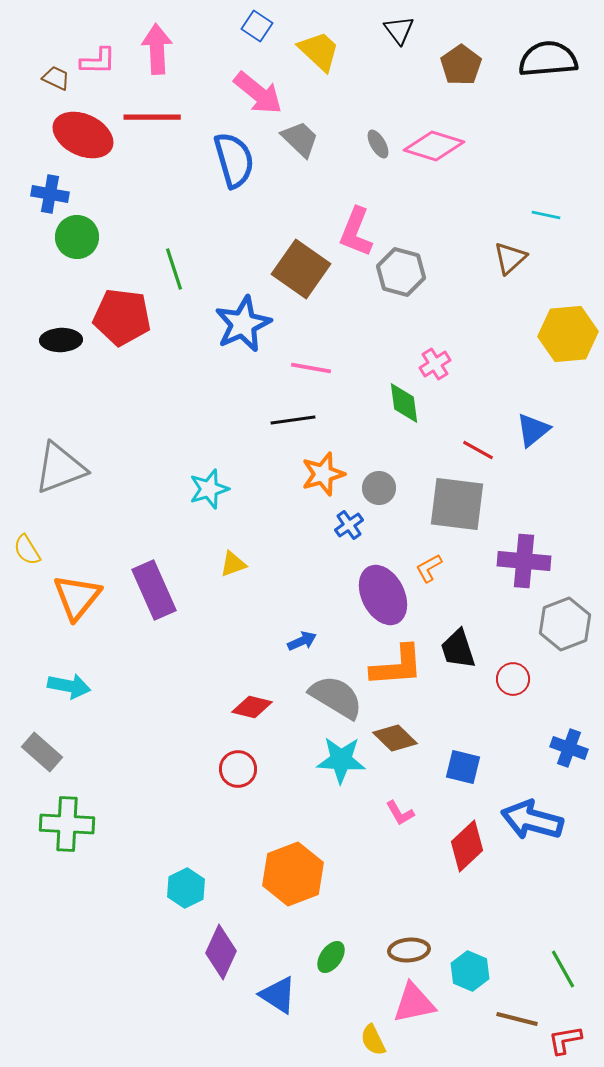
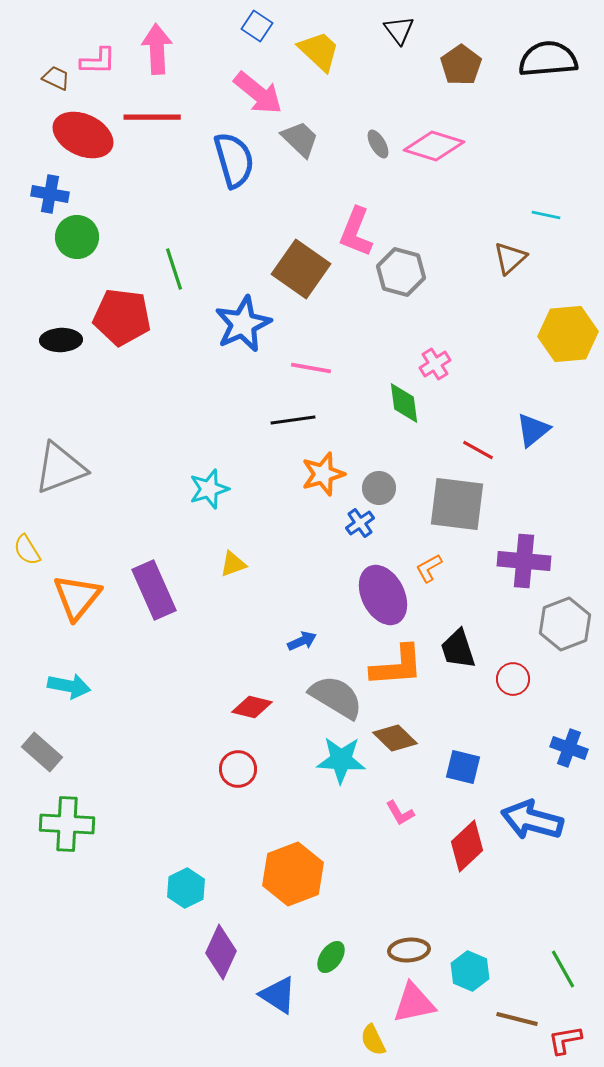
blue cross at (349, 525): moved 11 px right, 2 px up
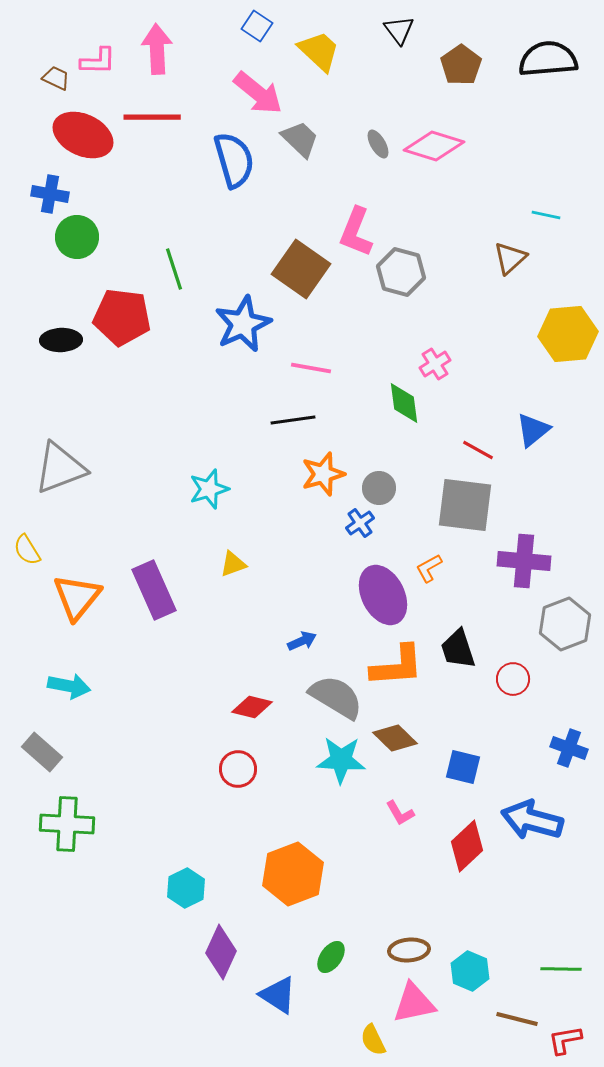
gray square at (457, 504): moved 8 px right, 1 px down
green line at (563, 969): moved 2 px left; rotated 60 degrees counterclockwise
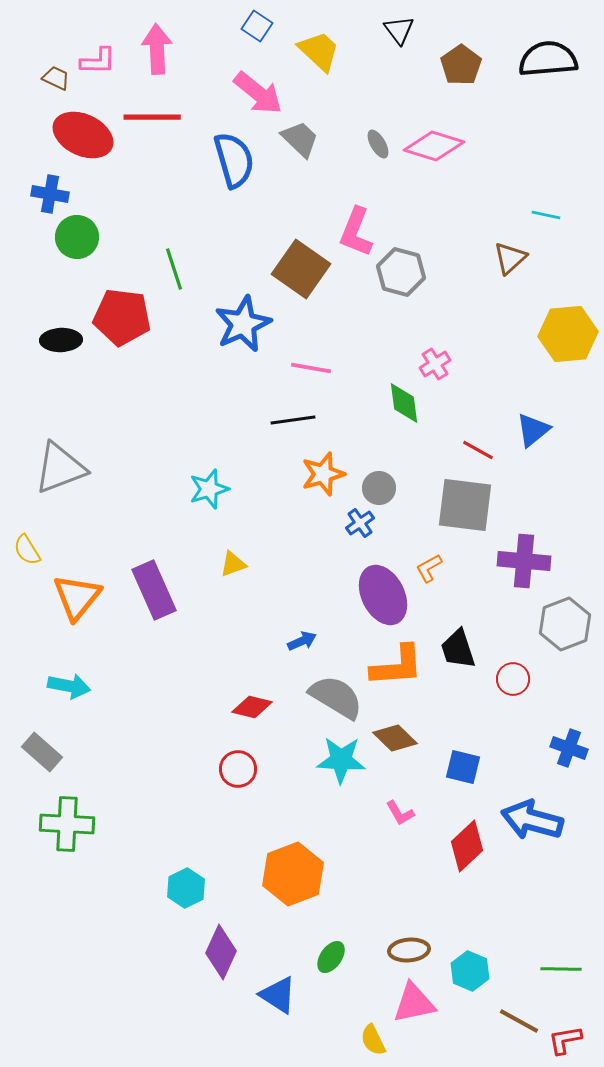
brown line at (517, 1019): moved 2 px right, 2 px down; rotated 15 degrees clockwise
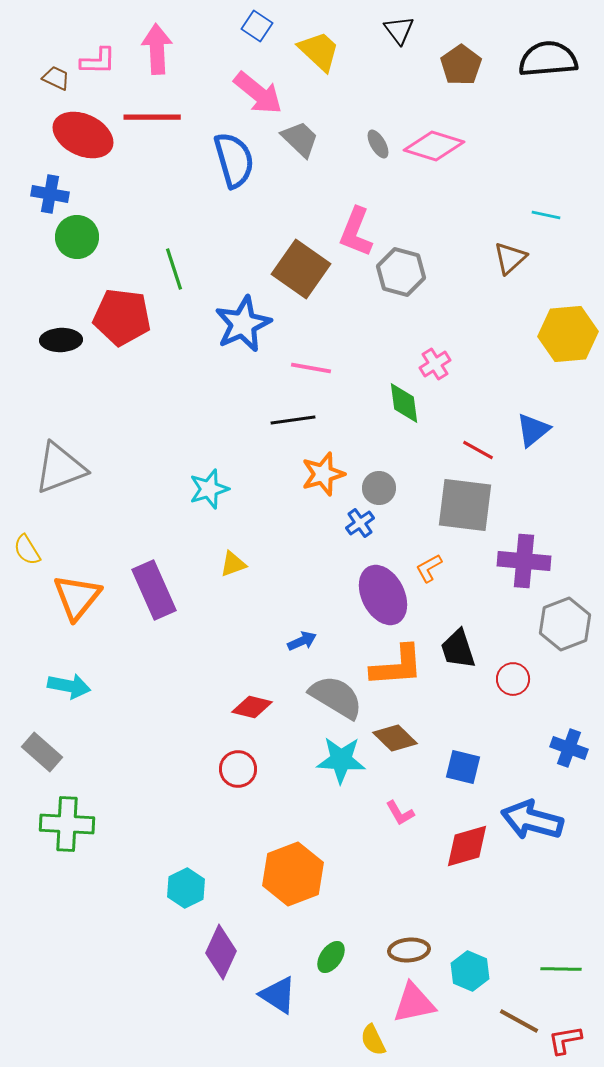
red diamond at (467, 846): rotated 27 degrees clockwise
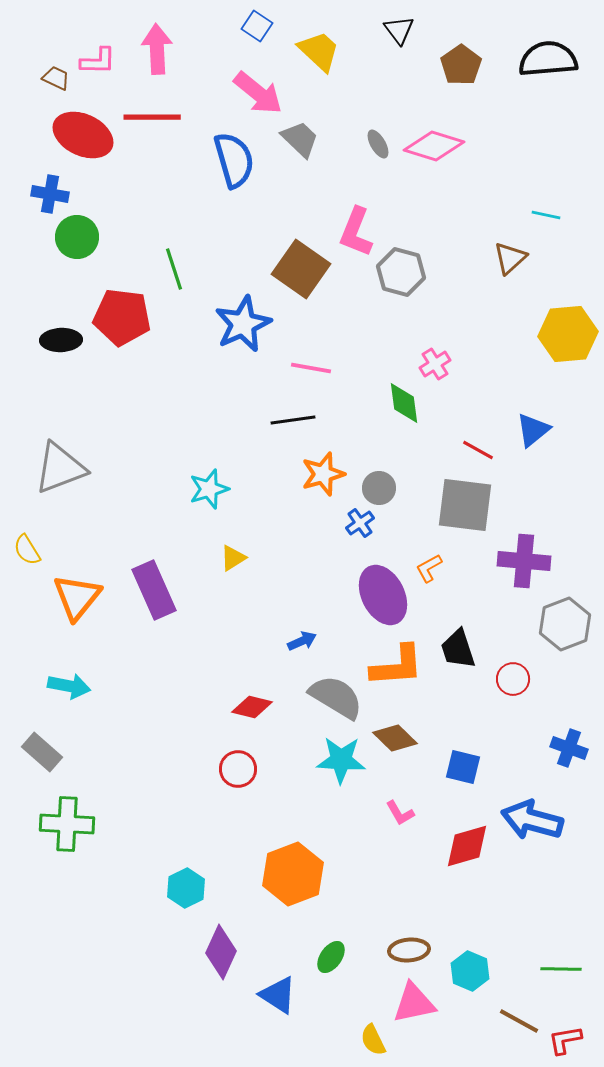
yellow triangle at (233, 564): moved 6 px up; rotated 12 degrees counterclockwise
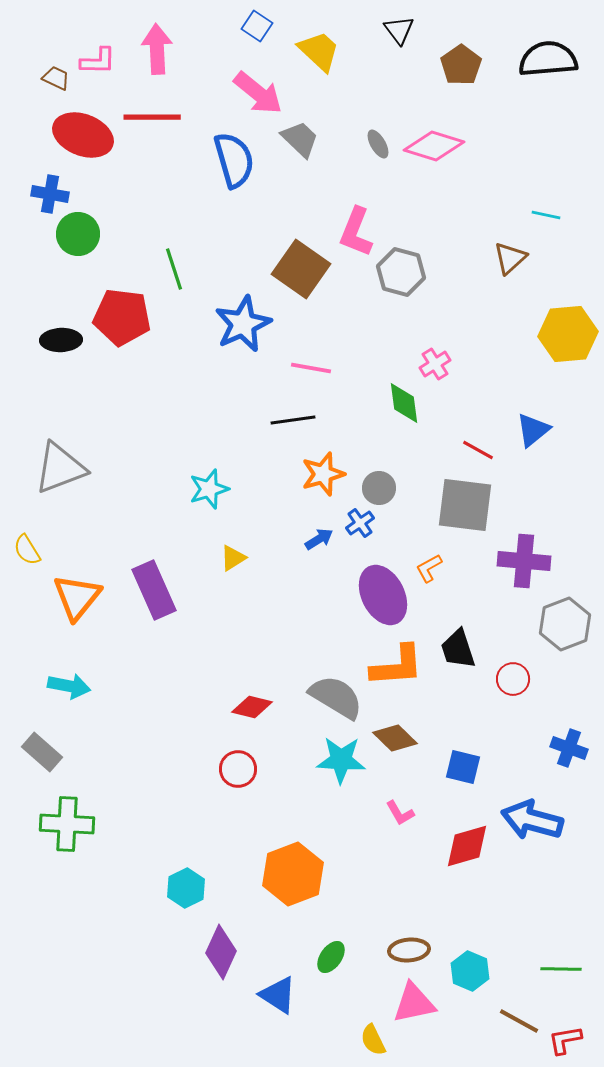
red ellipse at (83, 135): rotated 4 degrees counterclockwise
green circle at (77, 237): moved 1 px right, 3 px up
blue arrow at (302, 641): moved 17 px right, 102 px up; rotated 8 degrees counterclockwise
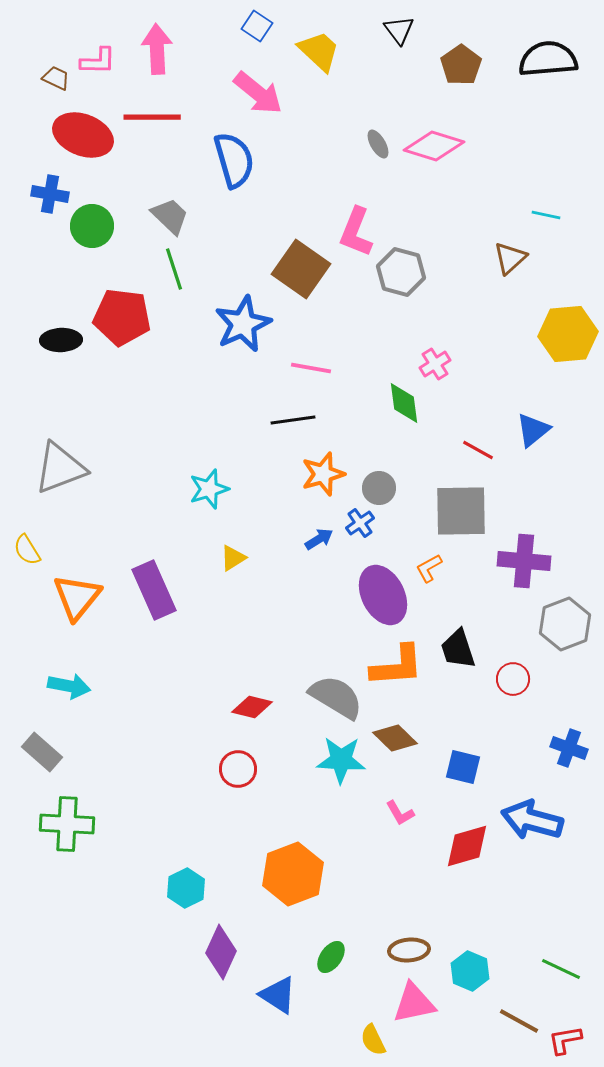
gray trapezoid at (300, 139): moved 130 px left, 77 px down
green circle at (78, 234): moved 14 px right, 8 px up
gray square at (465, 505): moved 4 px left, 6 px down; rotated 8 degrees counterclockwise
green line at (561, 969): rotated 24 degrees clockwise
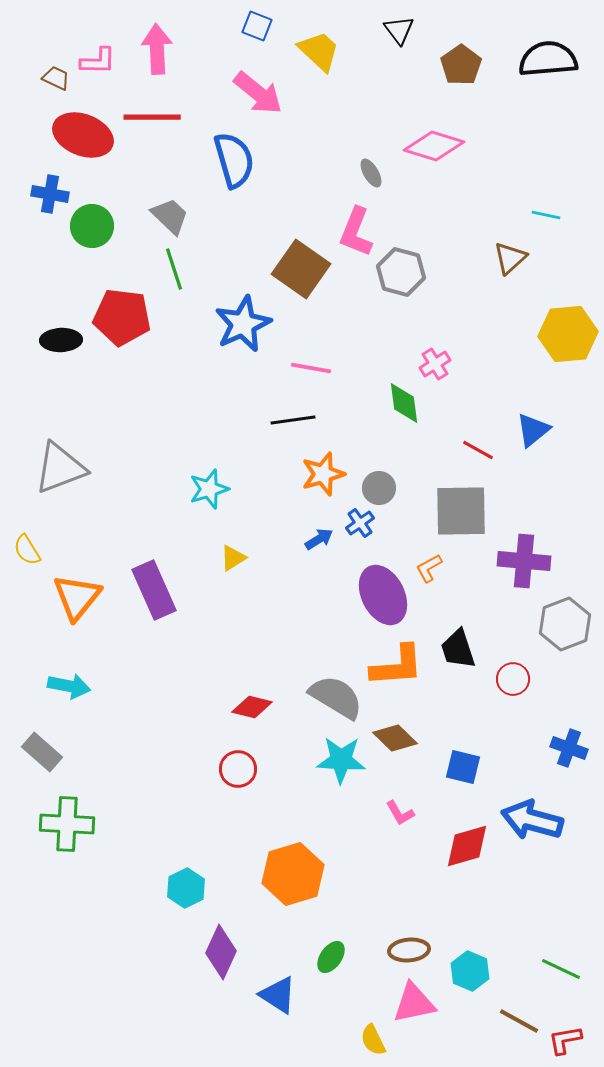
blue square at (257, 26): rotated 12 degrees counterclockwise
gray ellipse at (378, 144): moved 7 px left, 29 px down
orange hexagon at (293, 874): rotated 4 degrees clockwise
